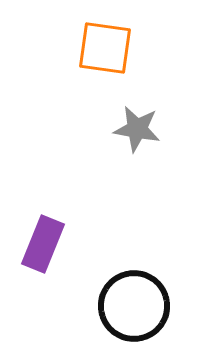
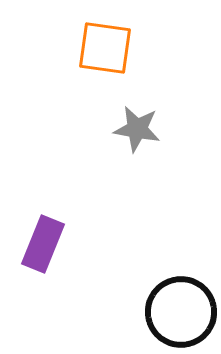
black circle: moved 47 px right, 6 px down
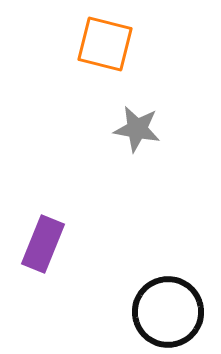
orange square: moved 4 px up; rotated 6 degrees clockwise
black circle: moved 13 px left
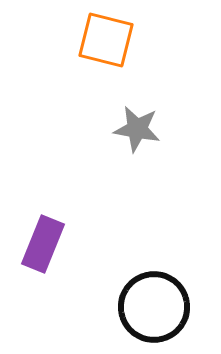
orange square: moved 1 px right, 4 px up
black circle: moved 14 px left, 5 px up
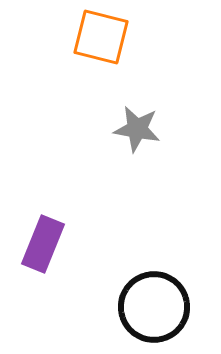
orange square: moved 5 px left, 3 px up
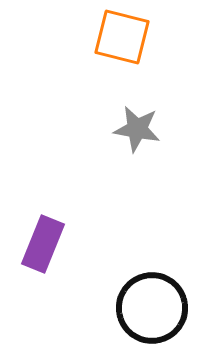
orange square: moved 21 px right
black circle: moved 2 px left, 1 px down
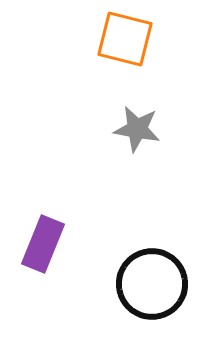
orange square: moved 3 px right, 2 px down
black circle: moved 24 px up
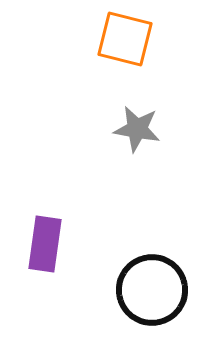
purple rectangle: moved 2 px right; rotated 14 degrees counterclockwise
black circle: moved 6 px down
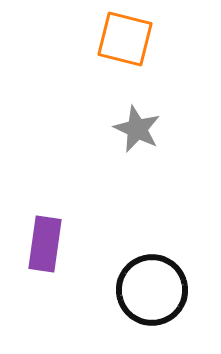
gray star: rotated 15 degrees clockwise
